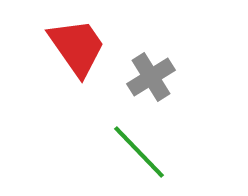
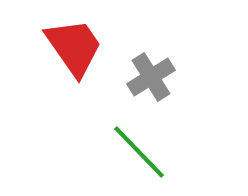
red trapezoid: moved 3 px left
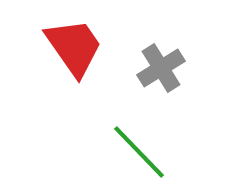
gray cross: moved 10 px right, 9 px up
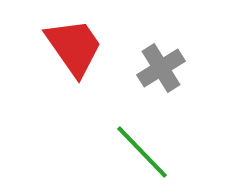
green line: moved 3 px right
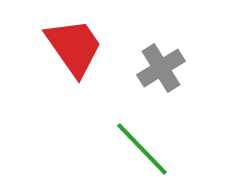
green line: moved 3 px up
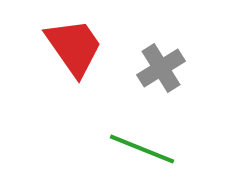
green line: rotated 24 degrees counterclockwise
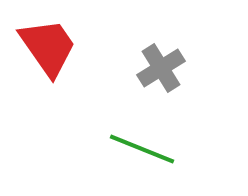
red trapezoid: moved 26 px left
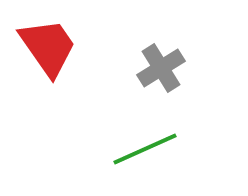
green line: moved 3 px right; rotated 46 degrees counterclockwise
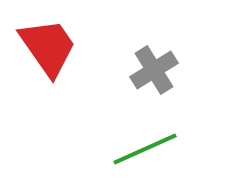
gray cross: moved 7 px left, 2 px down
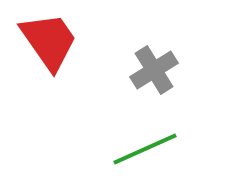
red trapezoid: moved 1 px right, 6 px up
